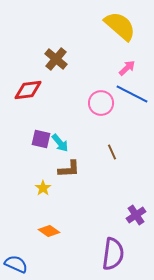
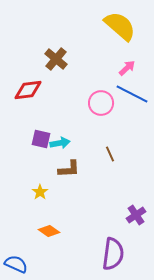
cyan arrow: rotated 60 degrees counterclockwise
brown line: moved 2 px left, 2 px down
yellow star: moved 3 px left, 4 px down
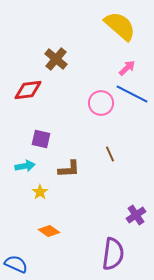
cyan arrow: moved 35 px left, 23 px down
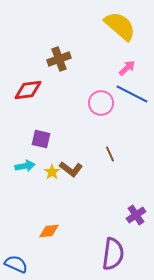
brown cross: moved 3 px right; rotated 30 degrees clockwise
brown L-shape: moved 2 px right; rotated 40 degrees clockwise
yellow star: moved 12 px right, 20 px up
orange diamond: rotated 40 degrees counterclockwise
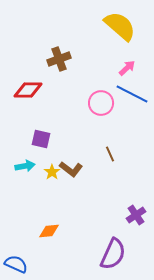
red diamond: rotated 8 degrees clockwise
purple semicircle: rotated 16 degrees clockwise
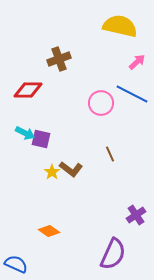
yellow semicircle: rotated 28 degrees counterclockwise
pink arrow: moved 10 px right, 6 px up
cyan arrow: moved 33 px up; rotated 36 degrees clockwise
orange diamond: rotated 40 degrees clockwise
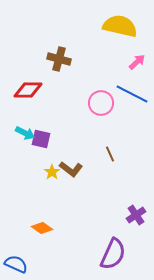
brown cross: rotated 35 degrees clockwise
orange diamond: moved 7 px left, 3 px up
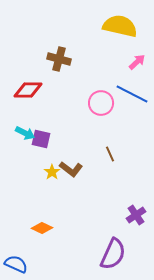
orange diamond: rotated 10 degrees counterclockwise
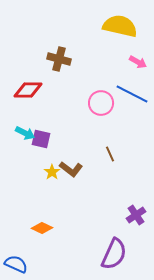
pink arrow: moved 1 px right; rotated 72 degrees clockwise
purple semicircle: moved 1 px right
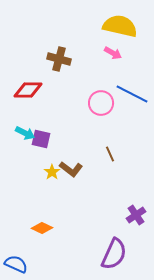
pink arrow: moved 25 px left, 9 px up
